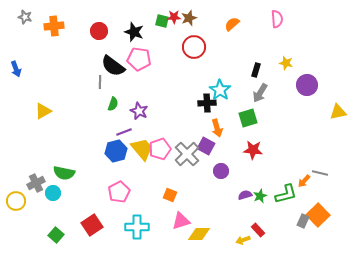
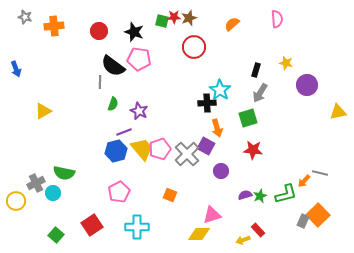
pink triangle at (181, 221): moved 31 px right, 6 px up
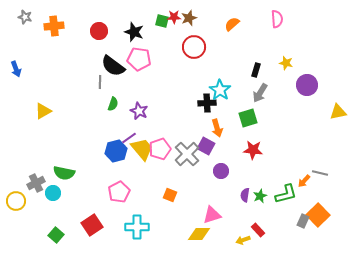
purple line at (124, 132): moved 5 px right, 6 px down; rotated 14 degrees counterclockwise
purple semicircle at (245, 195): rotated 64 degrees counterclockwise
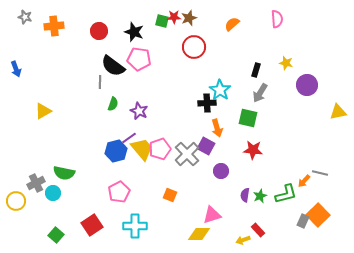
green square at (248, 118): rotated 30 degrees clockwise
cyan cross at (137, 227): moved 2 px left, 1 px up
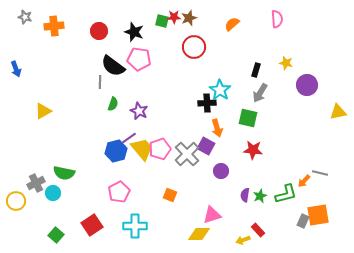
orange square at (318, 215): rotated 35 degrees clockwise
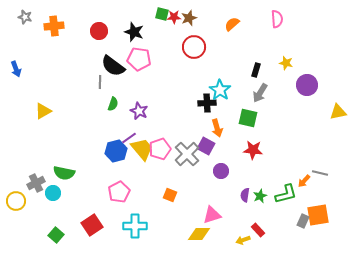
green square at (162, 21): moved 7 px up
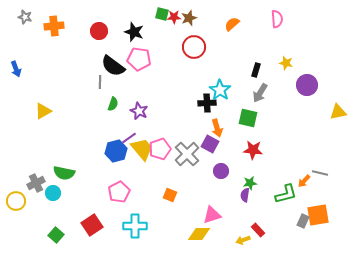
purple square at (206, 146): moved 4 px right, 2 px up
green star at (260, 196): moved 10 px left, 13 px up; rotated 16 degrees clockwise
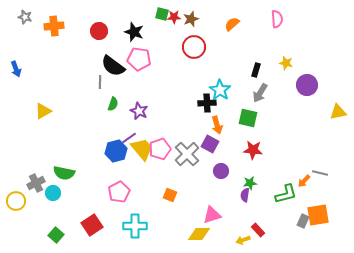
brown star at (189, 18): moved 2 px right, 1 px down
orange arrow at (217, 128): moved 3 px up
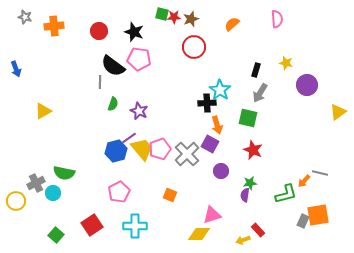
yellow triangle at (338, 112): rotated 24 degrees counterclockwise
red star at (253, 150): rotated 18 degrees clockwise
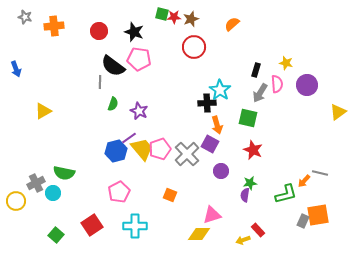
pink semicircle at (277, 19): moved 65 px down
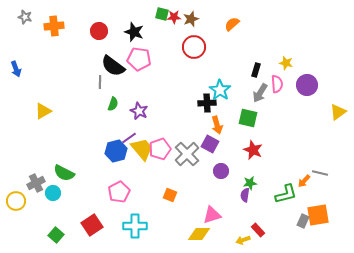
green semicircle at (64, 173): rotated 15 degrees clockwise
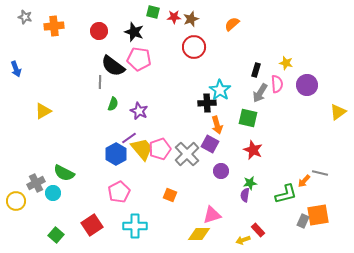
green square at (162, 14): moved 9 px left, 2 px up
blue hexagon at (116, 151): moved 3 px down; rotated 15 degrees counterclockwise
